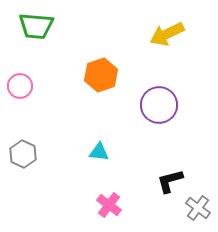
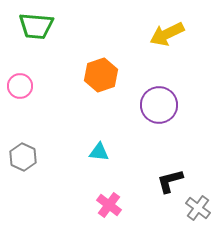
gray hexagon: moved 3 px down
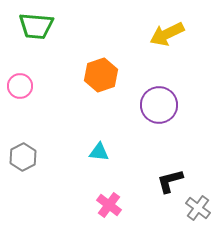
gray hexagon: rotated 8 degrees clockwise
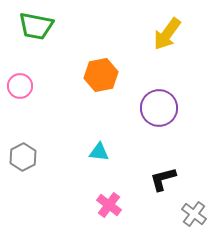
green trapezoid: rotated 6 degrees clockwise
yellow arrow: rotated 28 degrees counterclockwise
orange hexagon: rotated 8 degrees clockwise
purple circle: moved 3 px down
black L-shape: moved 7 px left, 2 px up
gray cross: moved 4 px left, 6 px down
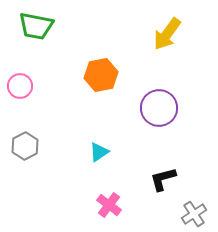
cyan triangle: rotated 40 degrees counterclockwise
gray hexagon: moved 2 px right, 11 px up
gray cross: rotated 20 degrees clockwise
